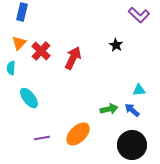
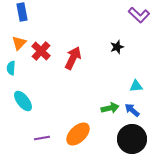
blue rectangle: rotated 24 degrees counterclockwise
black star: moved 1 px right, 2 px down; rotated 24 degrees clockwise
cyan triangle: moved 3 px left, 4 px up
cyan ellipse: moved 6 px left, 3 px down
green arrow: moved 1 px right, 1 px up
black circle: moved 6 px up
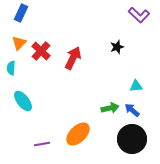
blue rectangle: moved 1 px left, 1 px down; rotated 36 degrees clockwise
purple line: moved 6 px down
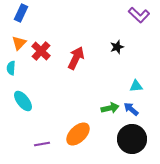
red arrow: moved 3 px right
blue arrow: moved 1 px left, 1 px up
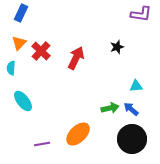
purple L-shape: moved 2 px right, 1 px up; rotated 35 degrees counterclockwise
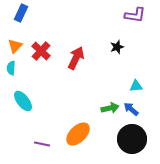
purple L-shape: moved 6 px left, 1 px down
orange triangle: moved 4 px left, 3 px down
purple line: rotated 21 degrees clockwise
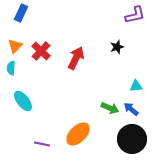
purple L-shape: rotated 20 degrees counterclockwise
green arrow: rotated 36 degrees clockwise
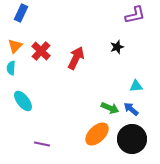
orange ellipse: moved 19 px right
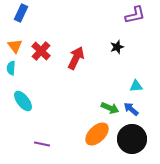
orange triangle: rotated 21 degrees counterclockwise
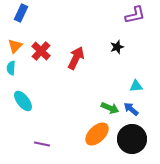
orange triangle: rotated 21 degrees clockwise
